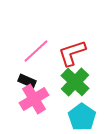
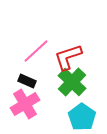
red L-shape: moved 4 px left, 4 px down
green cross: moved 3 px left
pink cross: moved 9 px left, 5 px down
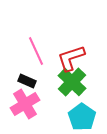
pink line: rotated 72 degrees counterclockwise
red L-shape: moved 3 px right, 1 px down
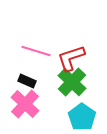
pink line: rotated 48 degrees counterclockwise
pink cross: rotated 16 degrees counterclockwise
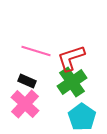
green cross: rotated 12 degrees clockwise
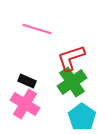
pink line: moved 1 px right, 22 px up
pink cross: rotated 12 degrees counterclockwise
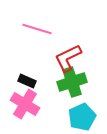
red L-shape: moved 3 px left; rotated 8 degrees counterclockwise
green cross: rotated 16 degrees clockwise
cyan pentagon: rotated 12 degrees clockwise
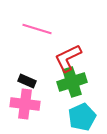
pink cross: rotated 24 degrees counterclockwise
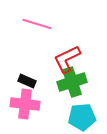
pink line: moved 5 px up
red L-shape: moved 1 px left, 1 px down
cyan pentagon: rotated 20 degrees clockwise
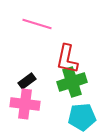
red L-shape: rotated 52 degrees counterclockwise
black rectangle: rotated 60 degrees counterclockwise
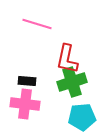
black rectangle: rotated 42 degrees clockwise
